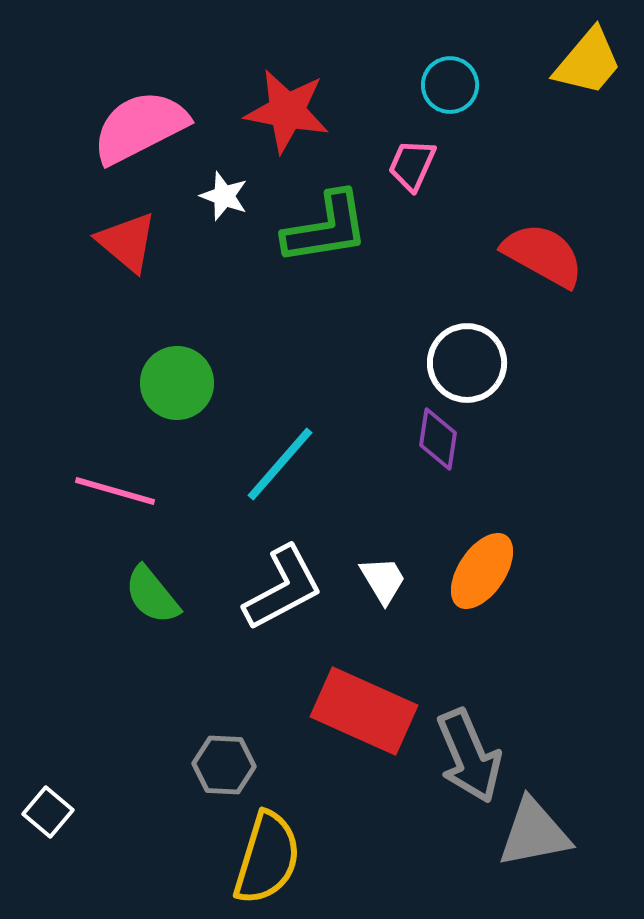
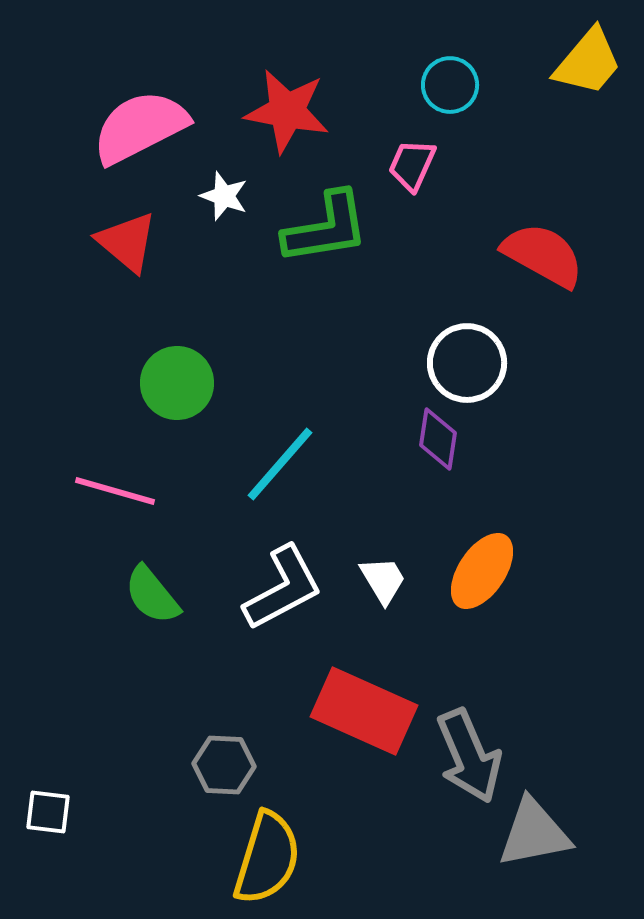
white square: rotated 33 degrees counterclockwise
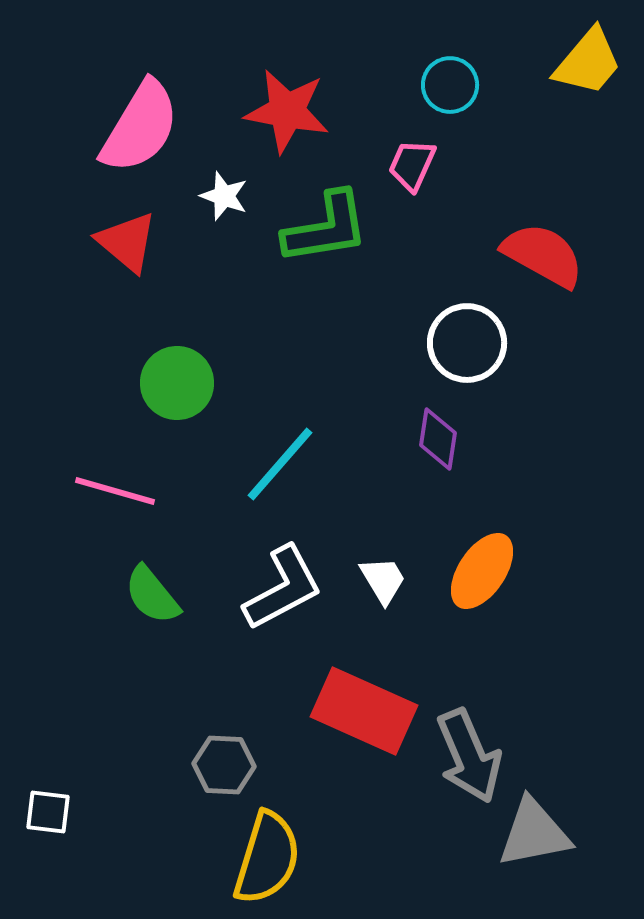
pink semicircle: rotated 148 degrees clockwise
white circle: moved 20 px up
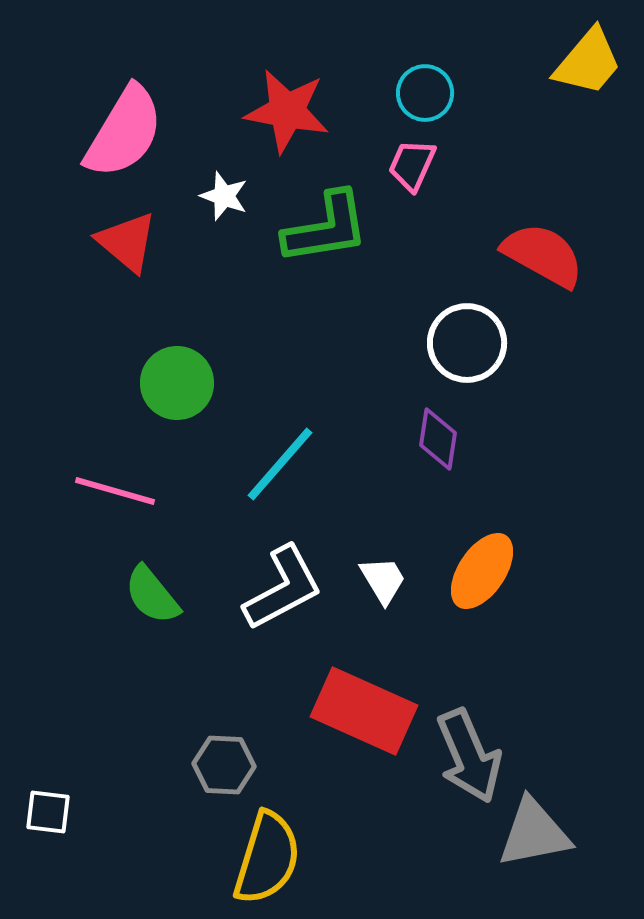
cyan circle: moved 25 px left, 8 px down
pink semicircle: moved 16 px left, 5 px down
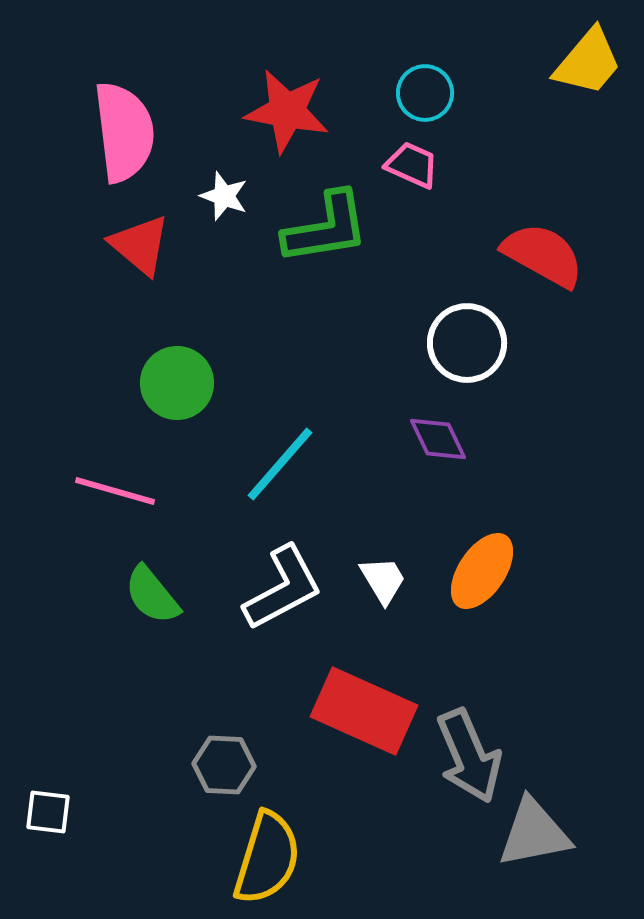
pink semicircle: rotated 38 degrees counterclockwise
pink trapezoid: rotated 90 degrees clockwise
red triangle: moved 13 px right, 3 px down
purple diamond: rotated 34 degrees counterclockwise
